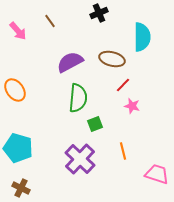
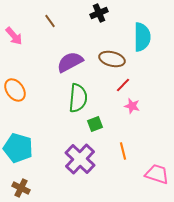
pink arrow: moved 4 px left, 5 px down
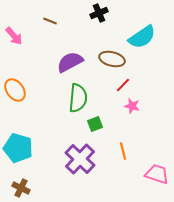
brown line: rotated 32 degrees counterclockwise
cyan semicircle: rotated 56 degrees clockwise
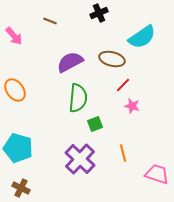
orange line: moved 2 px down
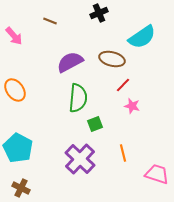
cyan pentagon: rotated 12 degrees clockwise
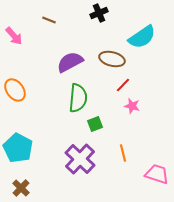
brown line: moved 1 px left, 1 px up
brown cross: rotated 18 degrees clockwise
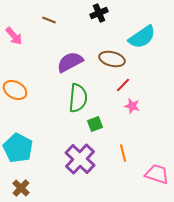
orange ellipse: rotated 25 degrees counterclockwise
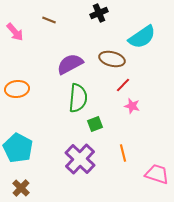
pink arrow: moved 1 px right, 4 px up
purple semicircle: moved 2 px down
orange ellipse: moved 2 px right, 1 px up; rotated 35 degrees counterclockwise
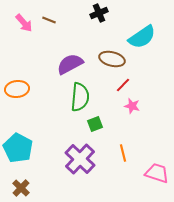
pink arrow: moved 9 px right, 9 px up
green semicircle: moved 2 px right, 1 px up
pink trapezoid: moved 1 px up
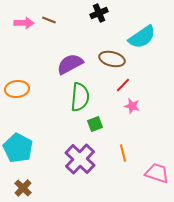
pink arrow: rotated 48 degrees counterclockwise
brown cross: moved 2 px right
